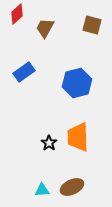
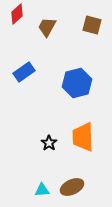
brown trapezoid: moved 2 px right, 1 px up
orange trapezoid: moved 5 px right
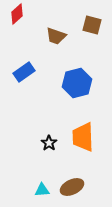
brown trapezoid: moved 9 px right, 9 px down; rotated 100 degrees counterclockwise
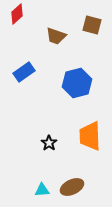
orange trapezoid: moved 7 px right, 1 px up
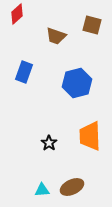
blue rectangle: rotated 35 degrees counterclockwise
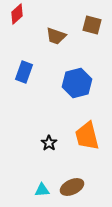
orange trapezoid: moved 3 px left; rotated 12 degrees counterclockwise
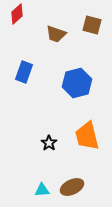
brown trapezoid: moved 2 px up
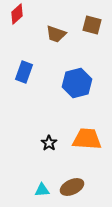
orange trapezoid: moved 3 px down; rotated 108 degrees clockwise
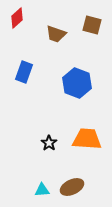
red diamond: moved 4 px down
blue hexagon: rotated 24 degrees counterclockwise
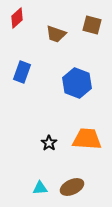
blue rectangle: moved 2 px left
cyan triangle: moved 2 px left, 2 px up
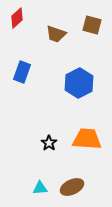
blue hexagon: moved 2 px right; rotated 12 degrees clockwise
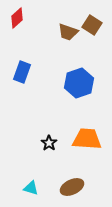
brown square: rotated 18 degrees clockwise
brown trapezoid: moved 12 px right, 2 px up
blue hexagon: rotated 8 degrees clockwise
cyan triangle: moved 9 px left; rotated 21 degrees clockwise
